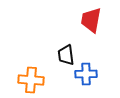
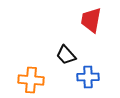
black trapezoid: rotated 35 degrees counterclockwise
blue cross: moved 2 px right, 3 px down
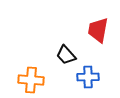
red trapezoid: moved 7 px right, 10 px down
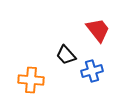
red trapezoid: rotated 132 degrees clockwise
blue cross: moved 4 px right, 6 px up; rotated 15 degrees counterclockwise
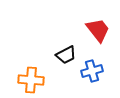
black trapezoid: rotated 75 degrees counterclockwise
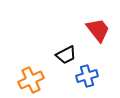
blue cross: moved 5 px left, 5 px down
orange cross: rotated 30 degrees counterclockwise
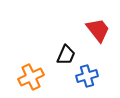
black trapezoid: rotated 40 degrees counterclockwise
orange cross: moved 3 px up
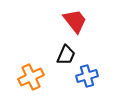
red trapezoid: moved 23 px left, 9 px up
